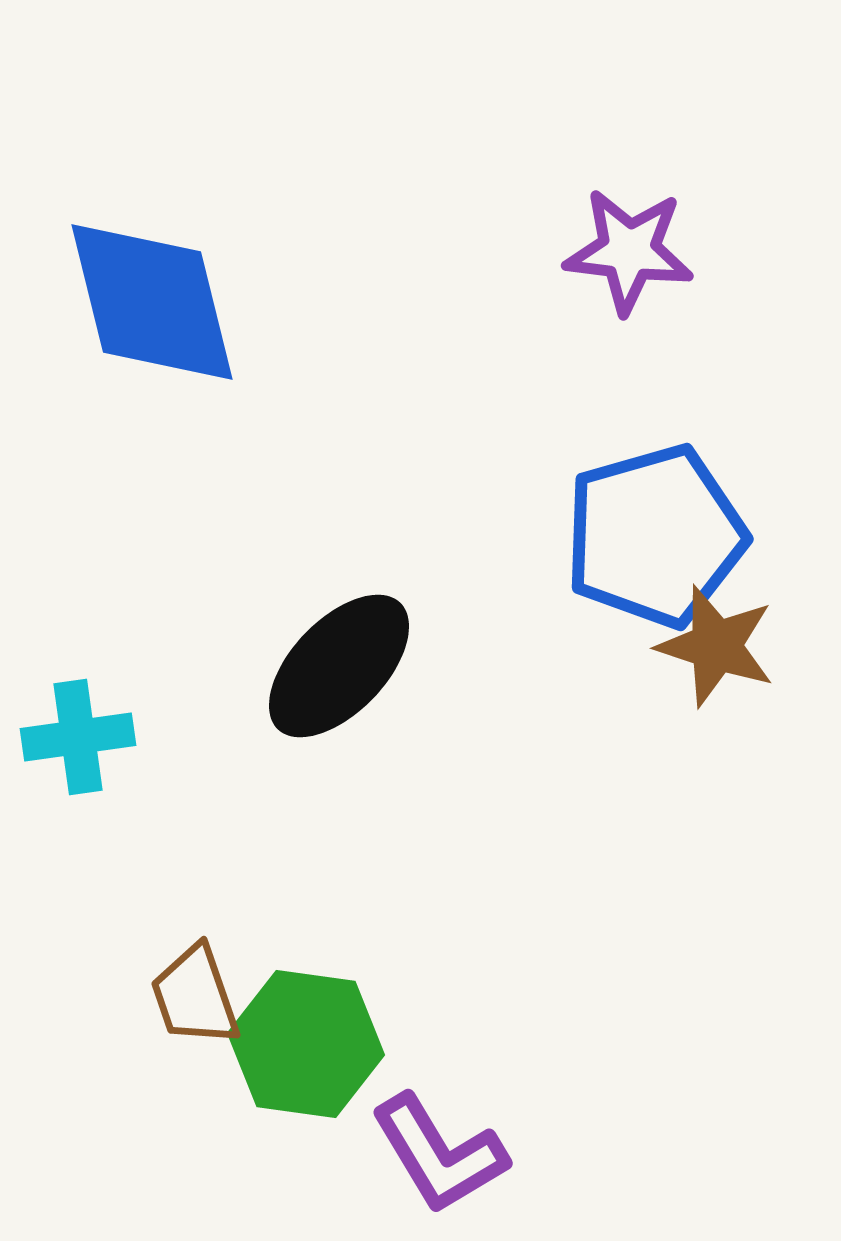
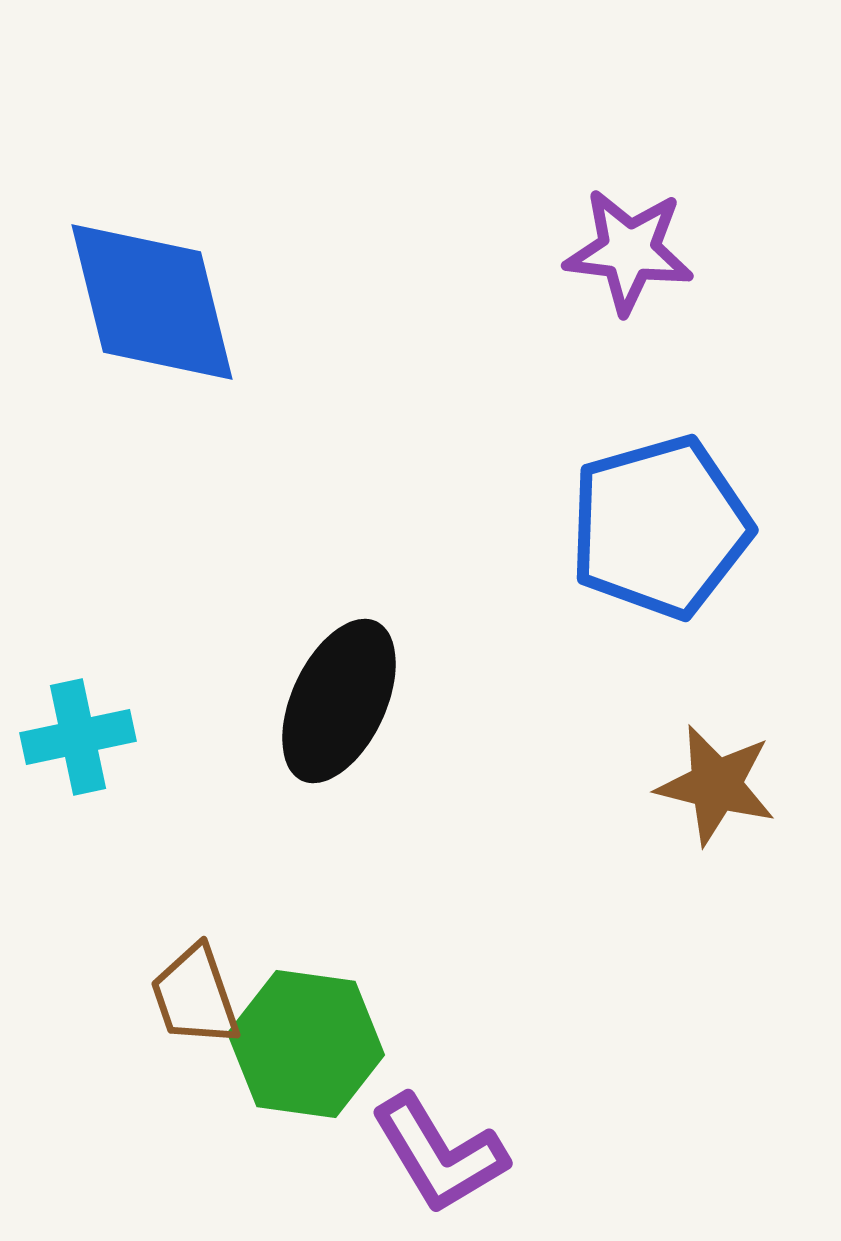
blue pentagon: moved 5 px right, 9 px up
brown star: moved 139 px down; rotated 4 degrees counterclockwise
black ellipse: moved 35 px down; rotated 19 degrees counterclockwise
cyan cross: rotated 4 degrees counterclockwise
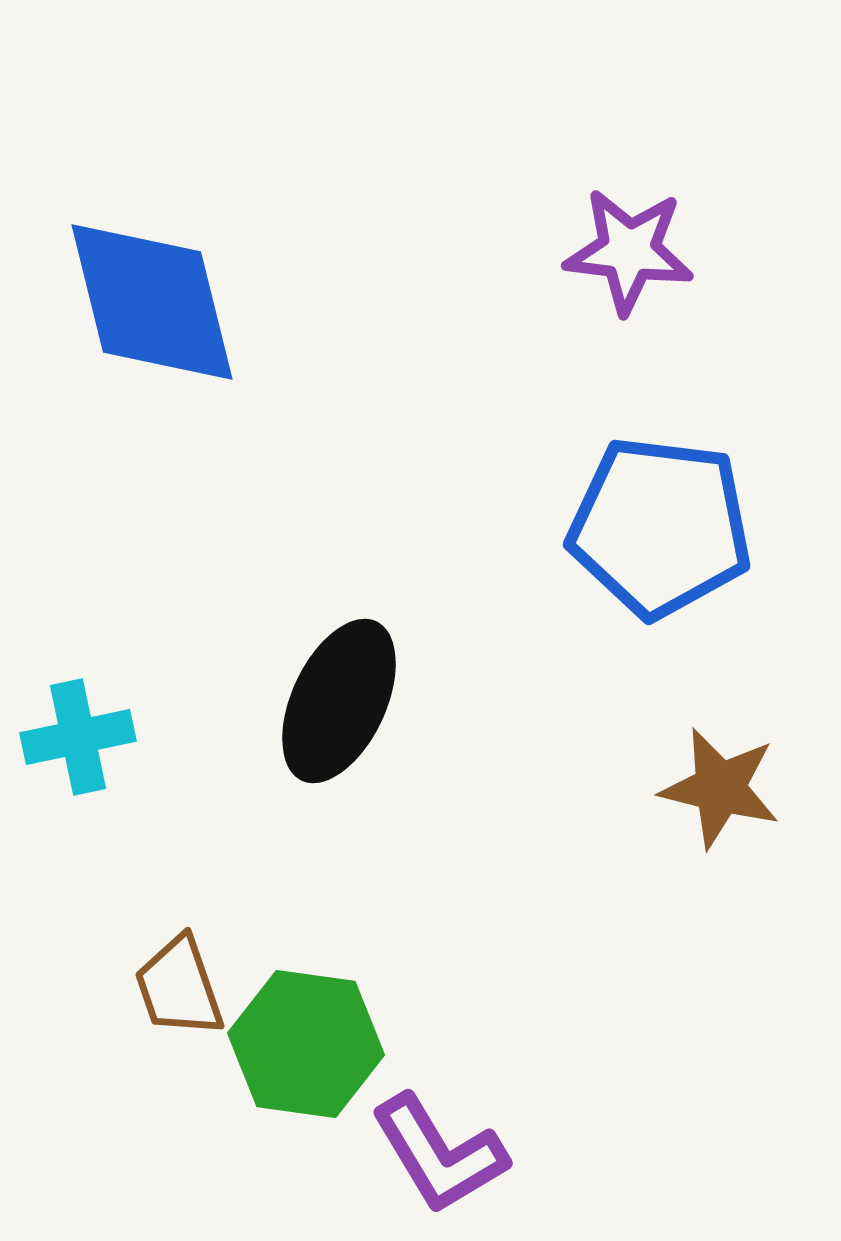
blue pentagon: rotated 23 degrees clockwise
brown star: moved 4 px right, 3 px down
brown trapezoid: moved 16 px left, 9 px up
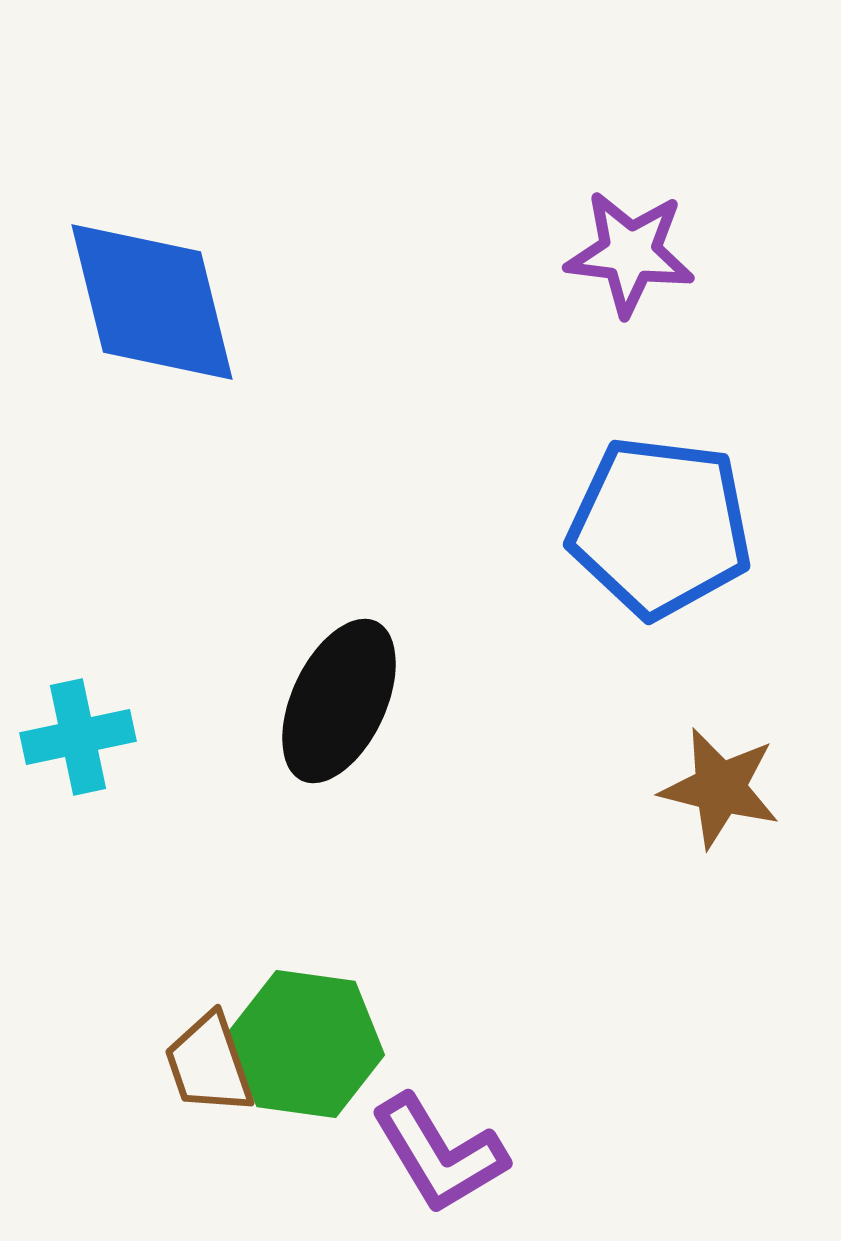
purple star: moved 1 px right, 2 px down
brown trapezoid: moved 30 px right, 77 px down
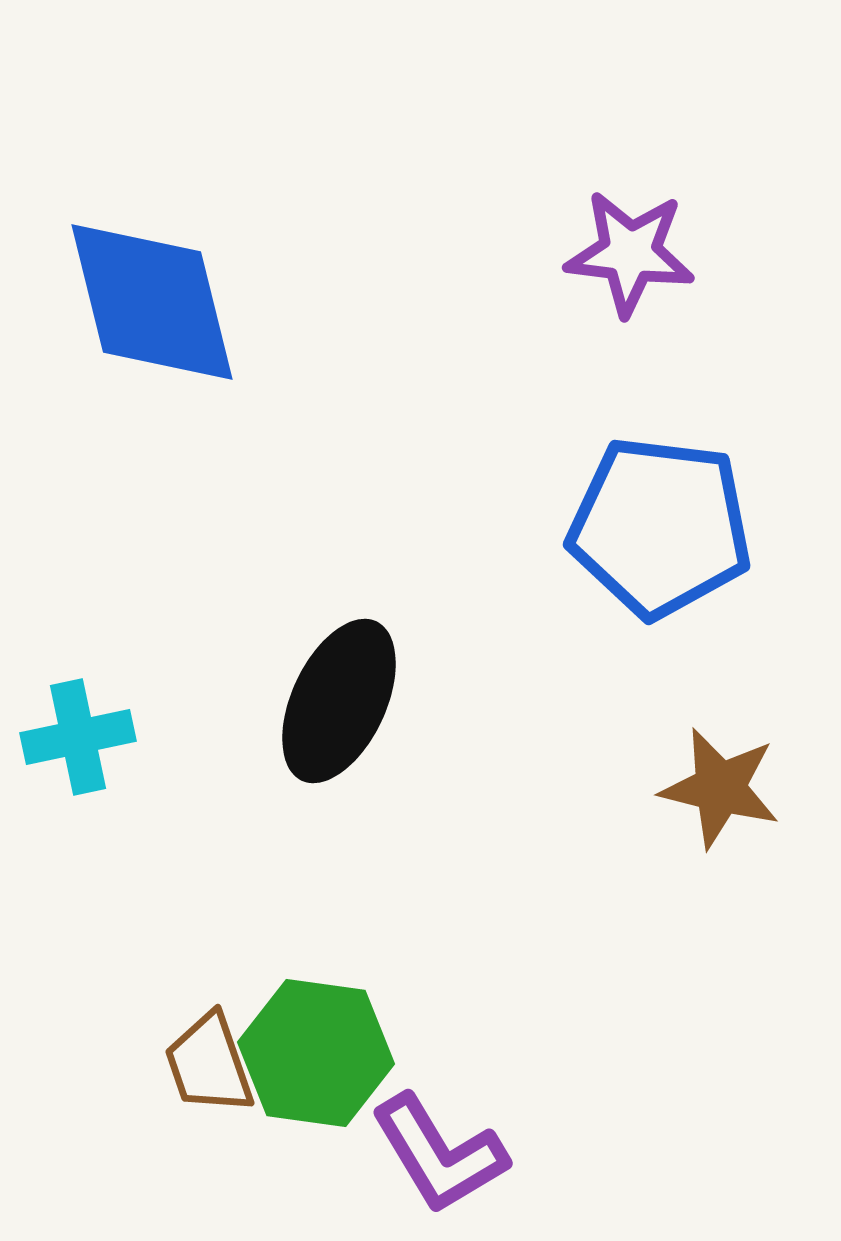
green hexagon: moved 10 px right, 9 px down
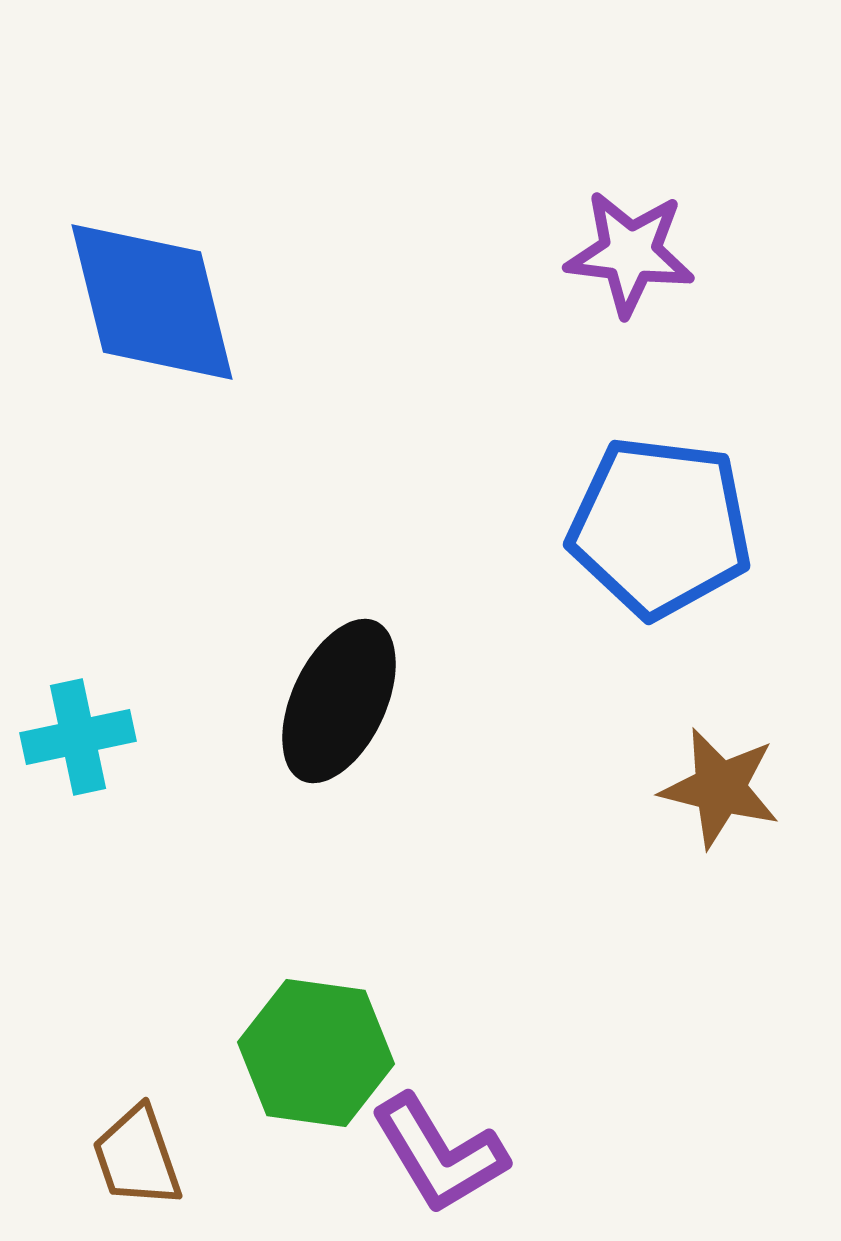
brown trapezoid: moved 72 px left, 93 px down
